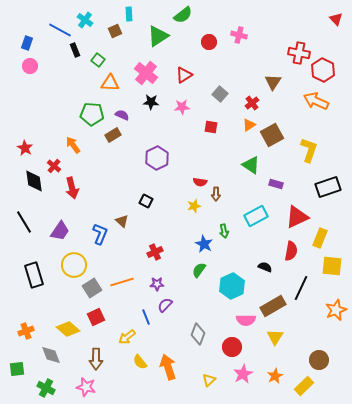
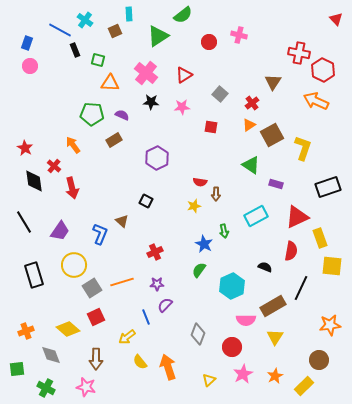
green square at (98, 60): rotated 24 degrees counterclockwise
brown rectangle at (113, 135): moved 1 px right, 5 px down
yellow L-shape at (309, 150): moved 6 px left, 2 px up
yellow rectangle at (320, 238): rotated 42 degrees counterclockwise
orange star at (336, 310): moved 6 px left, 15 px down; rotated 15 degrees clockwise
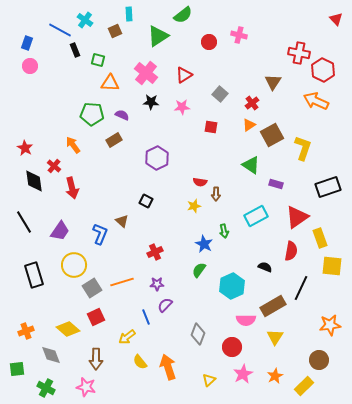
red triangle at (297, 217): rotated 10 degrees counterclockwise
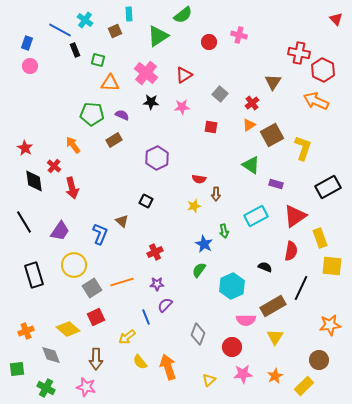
red semicircle at (200, 182): moved 1 px left, 3 px up
black rectangle at (328, 187): rotated 10 degrees counterclockwise
red triangle at (297, 217): moved 2 px left, 1 px up
pink star at (243, 374): rotated 24 degrees clockwise
